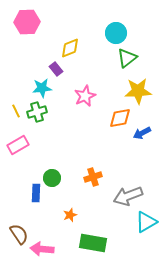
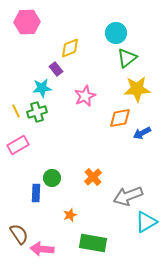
yellow star: moved 1 px left, 2 px up
orange cross: rotated 24 degrees counterclockwise
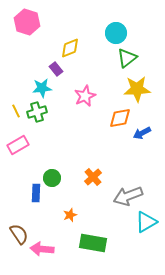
pink hexagon: rotated 20 degrees clockwise
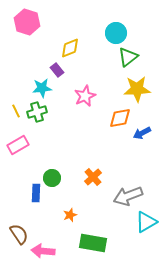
green triangle: moved 1 px right, 1 px up
purple rectangle: moved 1 px right, 1 px down
pink arrow: moved 1 px right, 2 px down
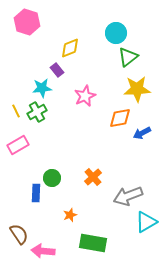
green cross: rotated 12 degrees counterclockwise
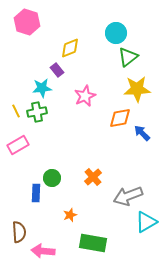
green cross: rotated 18 degrees clockwise
blue arrow: rotated 72 degrees clockwise
brown semicircle: moved 2 px up; rotated 30 degrees clockwise
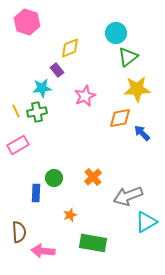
green circle: moved 2 px right
